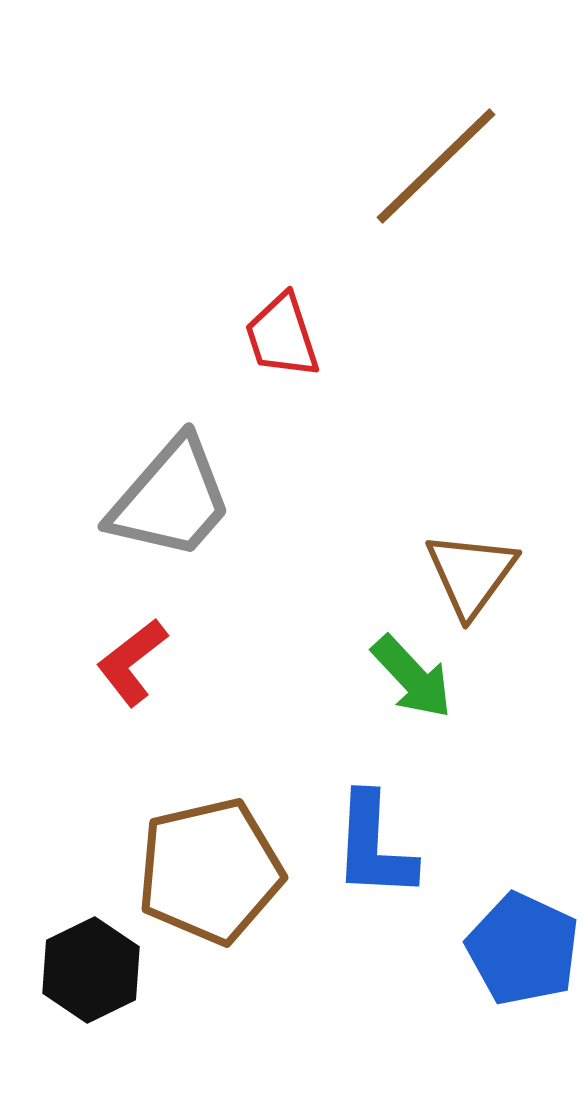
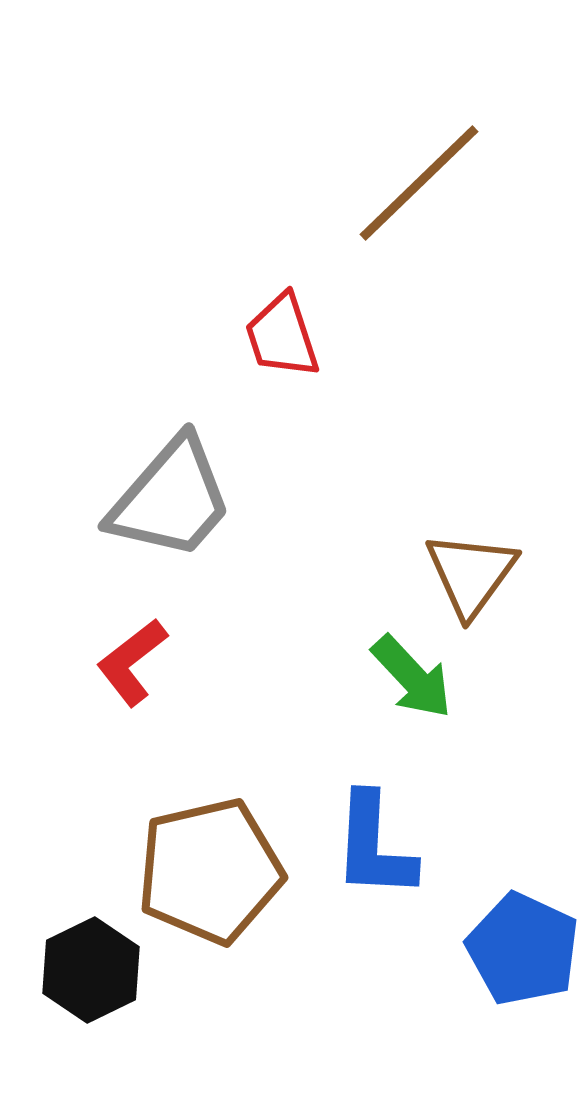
brown line: moved 17 px left, 17 px down
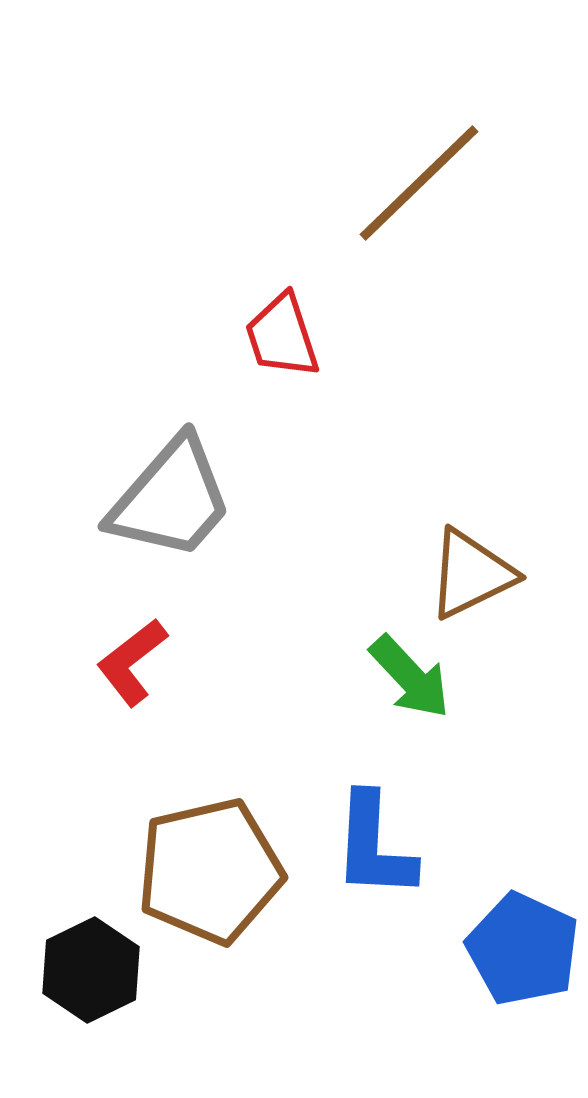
brown triangle: rotated 28 degrees clockwise
green arrow: moved 2 px left
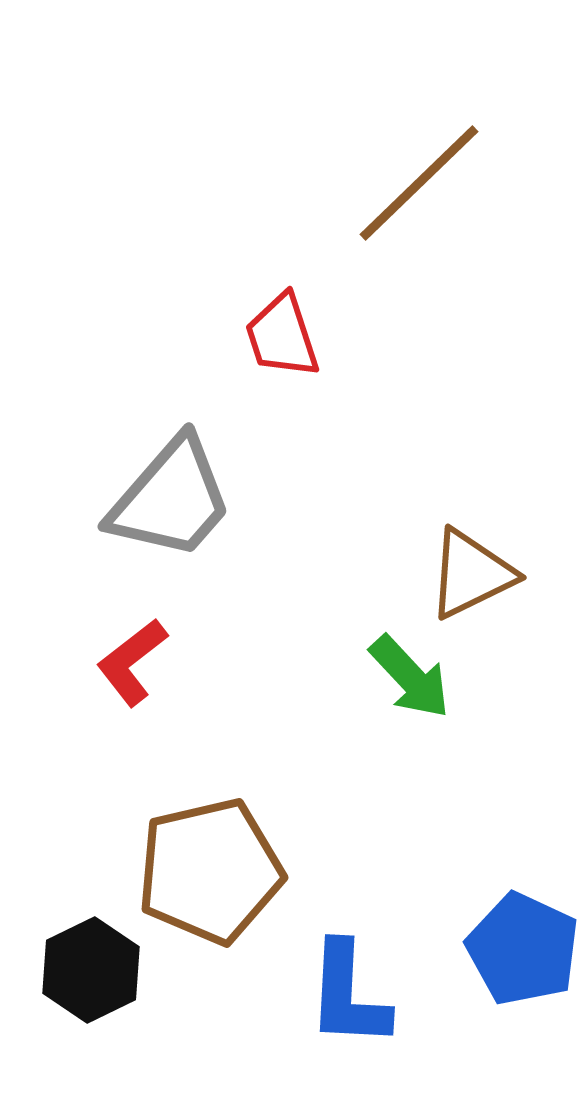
blue L-shape: moved 26 px left, 149 px down
